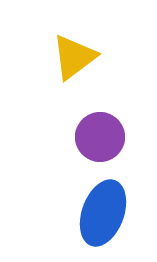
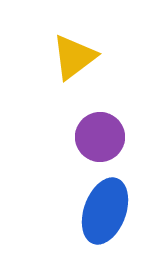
blue ellipse: moved 2 px right, 2 px up
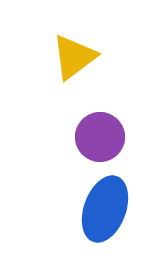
blue ellipse: moved 2 px up
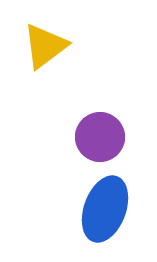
yellow triangle: moved 29 px left, 11 px up
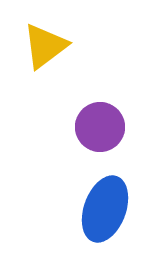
purple circle: moved 10 px up
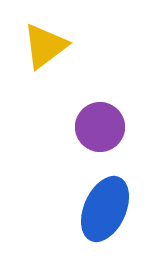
blue ellipse: rotated 4 degrees clockwise
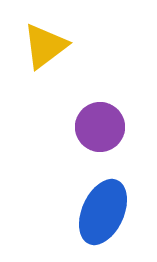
blue ellipse: moved 2 px left, 3 px down
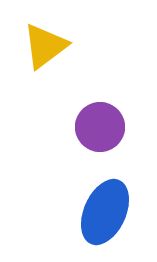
blue ellipse: moved 2 px right
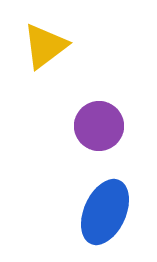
purple circle: moved 1 px left, 1 px up
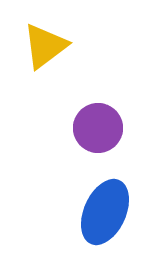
purple circle: moved 1 px left, 2 px down
